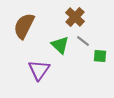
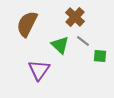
brown semicircle: moved 3 px right, 2 px up
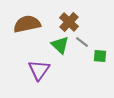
brown cross: moved 6 px left, 5 px down
brown semicircle: rotated 52 degrees clockwise
gray line: moved 1 px left, 1 px down
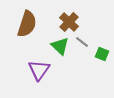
brown semicircle: rotated 120 degrees clockwise
green triangle: moved 1 px down
green square: moved 2 px right, 2 px up; rotated 16 degrees clockwise
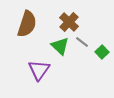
green square: moved 2 px up; rotated 24 degrees clockwise
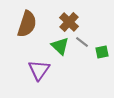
green square: rotated 32 degrees clockwise
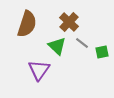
gray line: moved 1 px down
green triangle: moved 3 px left
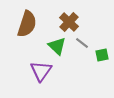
green square: moved 3 px down
purple triangle: moved 2 px right, 1 px down
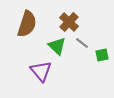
purple triangle: rotated 15 degrees counterclockwise
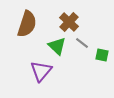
green square: rotated 24 degrees clockwise
purple triangle: rotated 20 degrees clockwise
